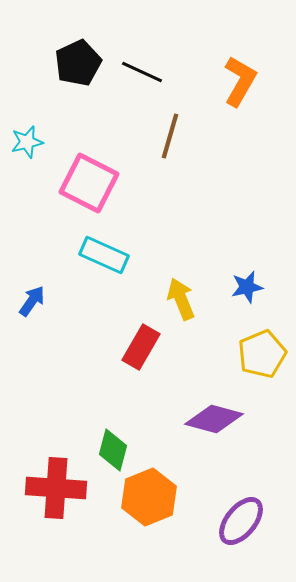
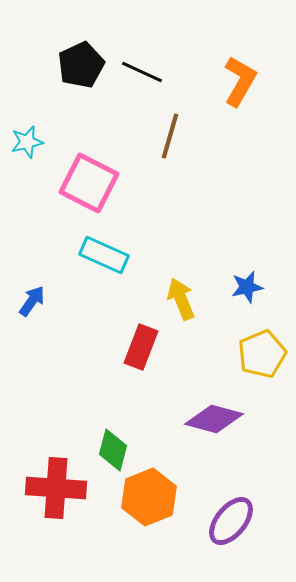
black pentagon: moved 3 px right, 2 px down
red rectangle: rotated 9 degrees counterclockwise
purple ellipse: moved 10 px left
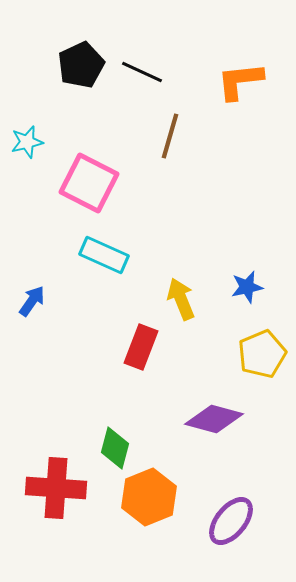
orange L-shape: rotated 126 degrees counterclockwise
green diamond: moved 2 px right, 2 px up
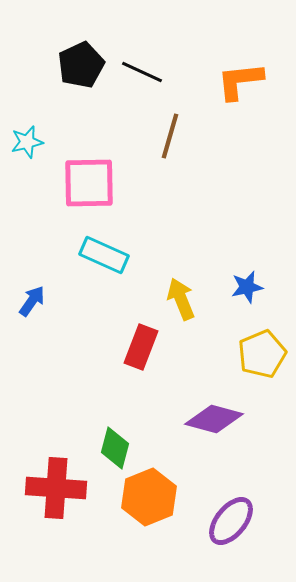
pink square: rotated 28 degrees counterclockwise
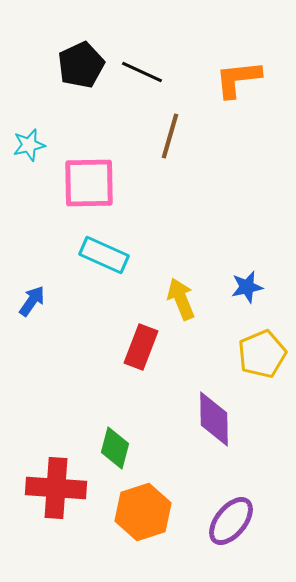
orange L-shape: moved 2 px left, 2 px up
cyan star: moved 2 px right, 3 px down
purple diamond: rotated 74 degrees clockwise
orange hexagon: moved 6 px left, 15 px down; rotated 4 degrees clockwise
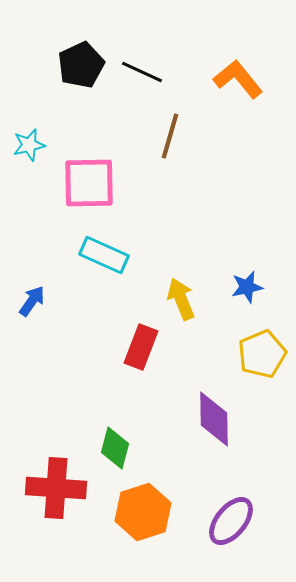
orange L-shape: rotated 57 degrees clockwise
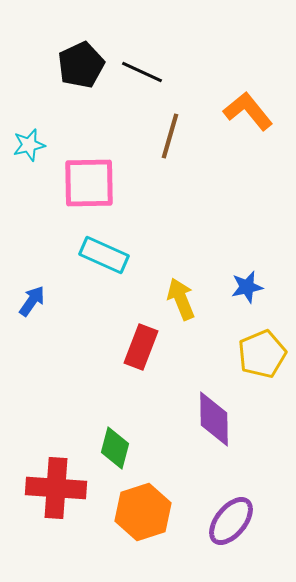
orange L-shape: moved 10 px right, 32 px down
